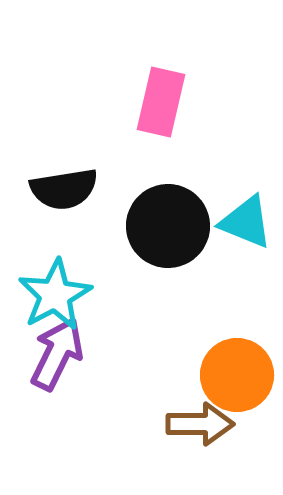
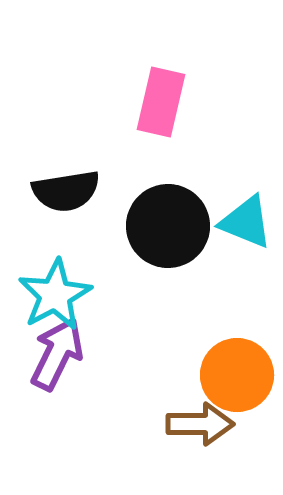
black semicircle: moved 2 px right, 2 px down
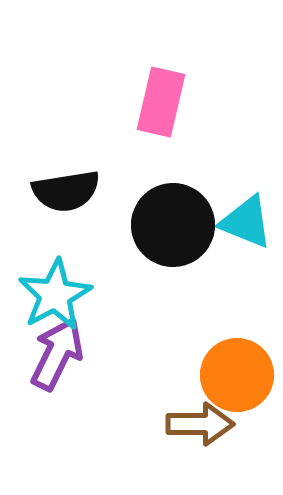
black circle: moved 5 px right, 1 px up
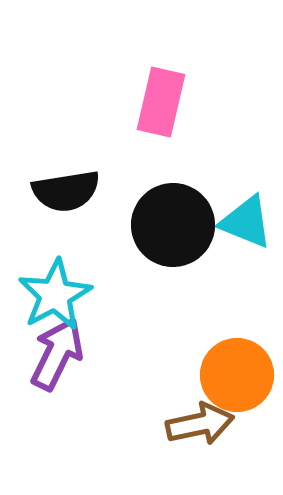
brown arrow: rotated 12 degrees counterclockwise
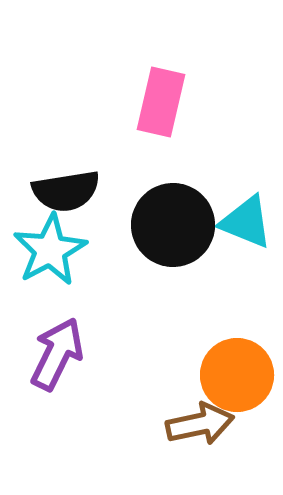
cyan star: moved 5 px left, 45 px up
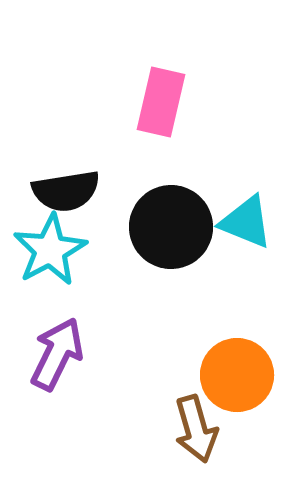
black circle: moved 2 px left, 2 px down
brown arrow: moved 4 px left, 5 px down; rotated 86 degrees clockwise
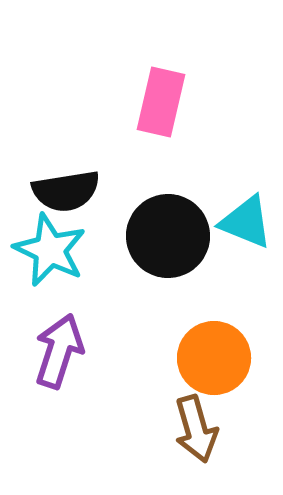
black circle: moved 3 px left, 9 px down
cyan star: rotated 18 degrees counterclockwise
purple arrow: moved 2 px right, 3 px up; rotated 8 degrees counterclockwise
orange circle: moved 23 px left, 17 px up
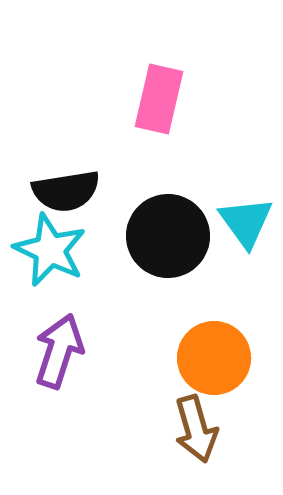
pink rectangle: moved 2 px left, 3 px up
cyan triangle: rotated 32 degrees clockwise
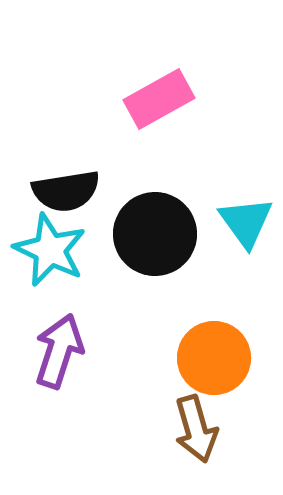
pink rectangle: rotated 48 degrees clockwise
black circle: moved 13 px left, 2 px up
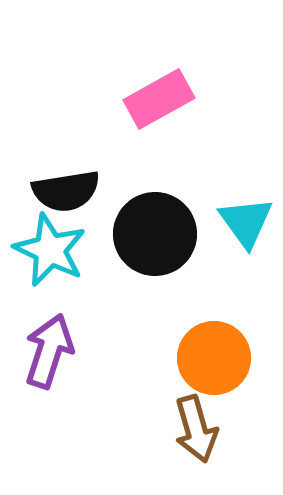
purple arrow: moved 10 px left
